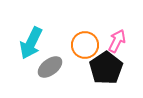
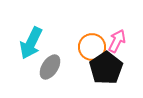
orange circle: moved 7 px right, 2 px down
gray ellipse: rotated 20 degrees counterclockwise
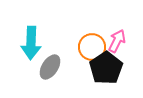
cyan arrow: rotated 24 degrees counterclockwise
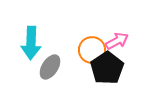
pink arrow: rotated 35 degrees clockwise
orange circle: moved 3 px down
black pentagon: moved 1 px right
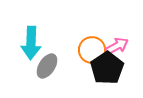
pink arrow: moved 5 px down
gray ellipse: moved 3 px left, 1 px up
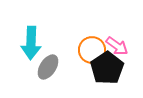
pink arrow: rotated 65 degrees clockwise
gray ellipse: moved 1 px right, 1 px down
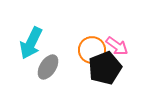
cyan arrow: rotated 24 degrees clockwise
black pentagon: moved 2 px left; rotated 12 degrees clockwise
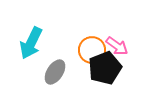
gray ellipse: moved 7 px right, 5 px down
